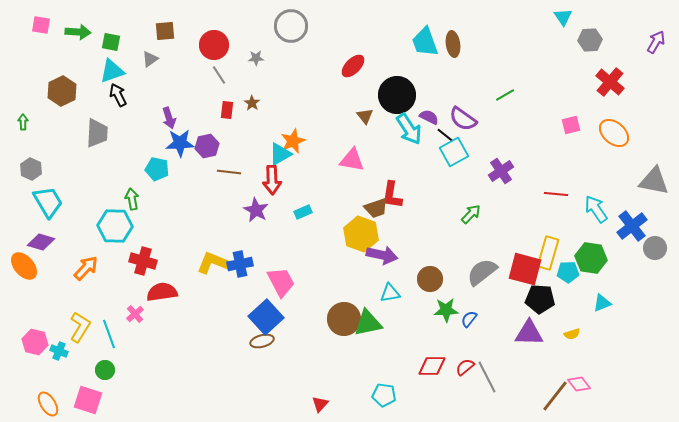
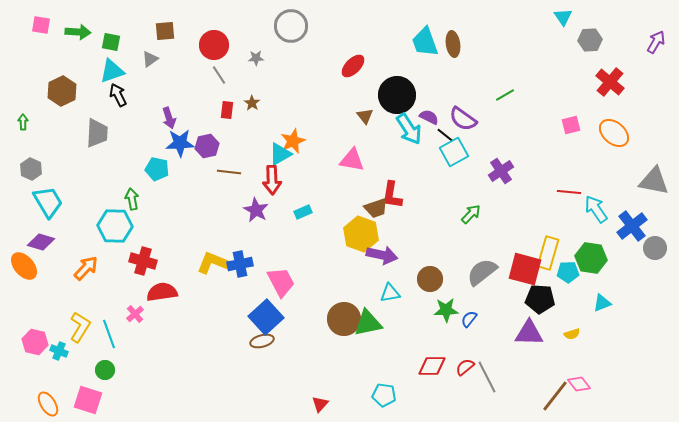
red line at (556, 194): moved 13 px right, 2 px up
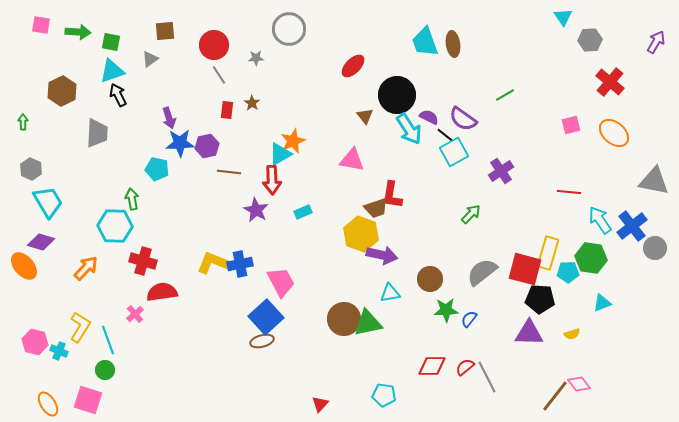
gray circle at (291, 26): moved 2 px left, 3 px down
cyan arrow at (596, 209): moved 4 px right, 11 px down
cyan line at (109, 334): moved 1 px left, 6 px down
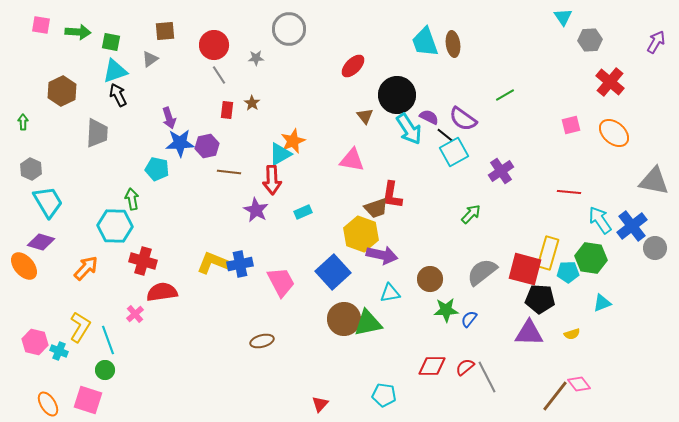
cyan triangle at (112, 71): moved 3 px right
blue square at (266, 317): moved 67 px right, 45 px up
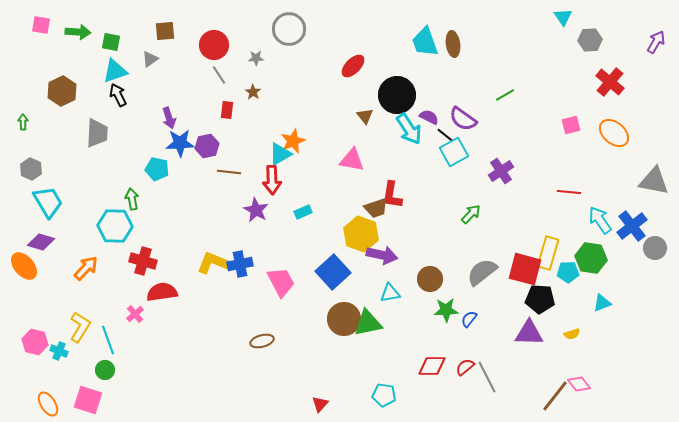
brown star at (252, 103): moved 1 px right, 11 px up
